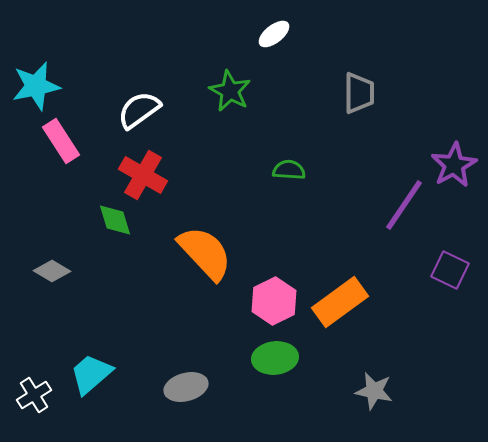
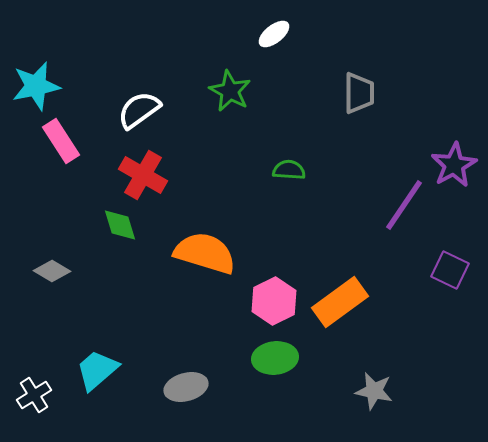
green diamond: moved 5 px right, 5 px down
orange semicircle: rotated 30 degrees counterclockwise
cyan trapezoid: moved 6 px right, 4 px up
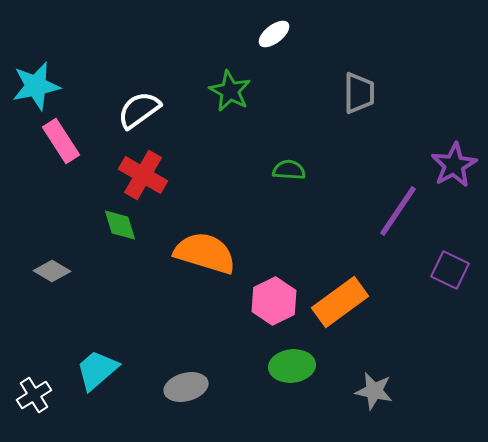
purple line: moved 6 px left, 6 px down
green ellipse: moved 17 px right, 8 px down
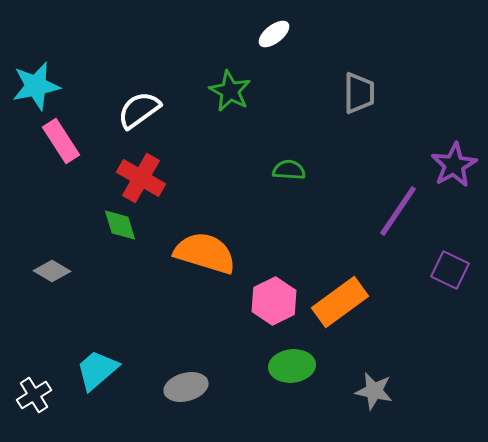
red cross: moved 2 px left, 3 px down
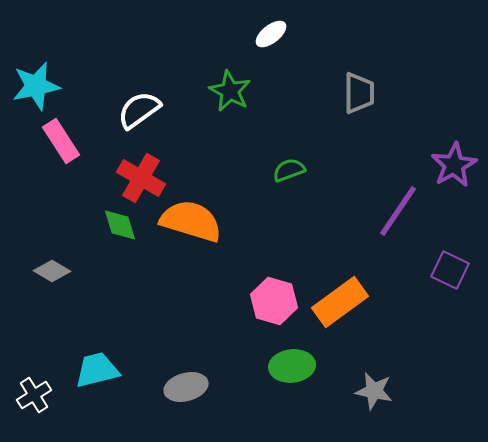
white ellipse: moved 3 px left
green semicircle: rotated 24 degrees counterclockwise
orange semicircle: moved 14 px left, 32 px up
pink hexagon: rotated 18 degrees counterclockwise
cyan trapezoid: rotated 27 degrees clockwise
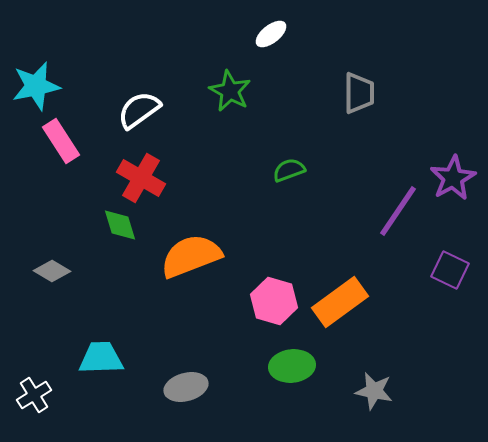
purple star: moved 1 px left, 13 px down
orange semicircle: moved 35 px down; rotated 38 degrees counterclockwise
cyan trapezoid: moved 4 px right, 12 px up; rotated 12 degrees clockwise
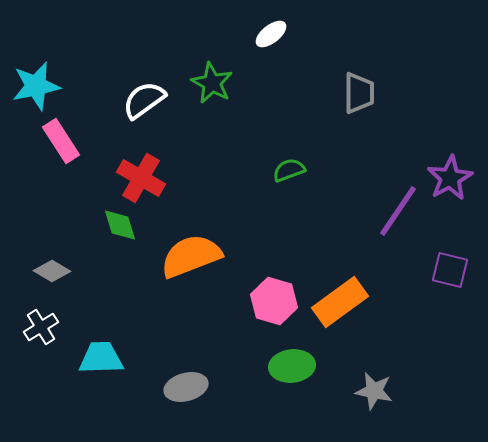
green star: moved 18 px left, 8 px up
white semicircle: moved 5 px right, 10 px up
purple star: moved 3 px left
purple square: rotated 12 degrees counterclockwise
white cross: moved 7 px right, 68 px up
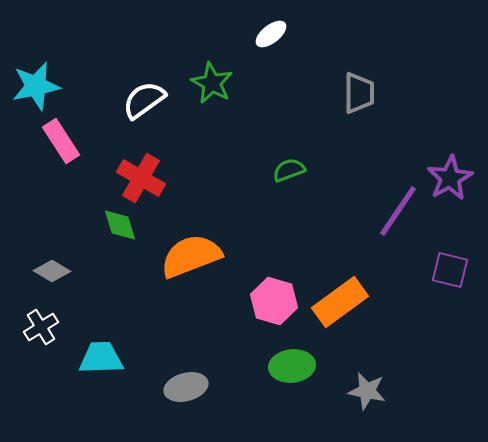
gray star: moved 7 px left
